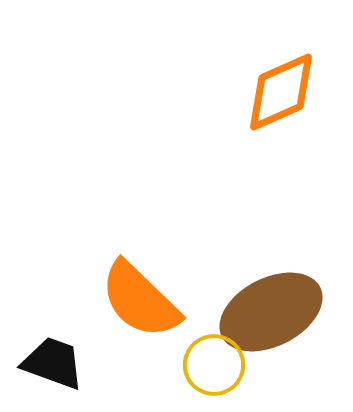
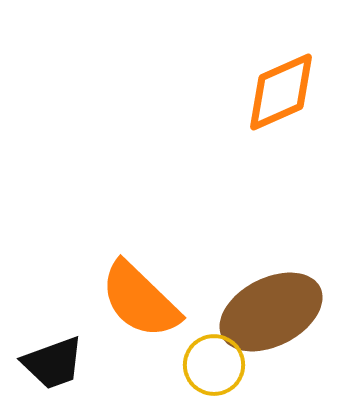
black trapezoid: rotated 140 degrees clockwise
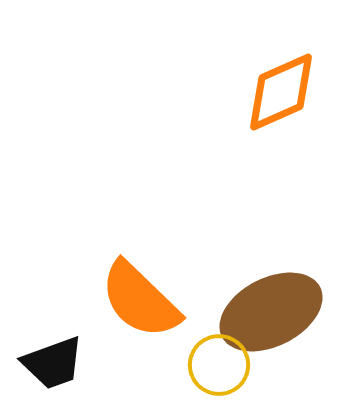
yellow circle: moved 5 px right
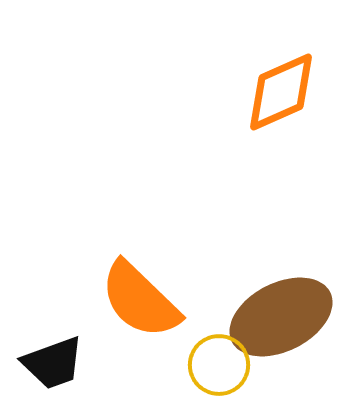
brown ellipse: moved 10 px right, 5 px down
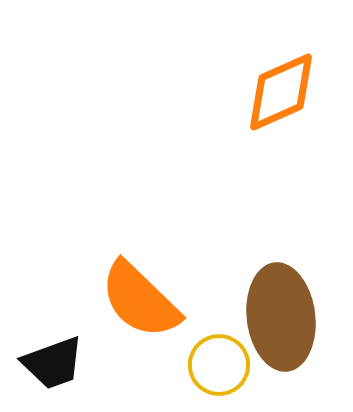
brown ellipse: rotated 70 degrees counterclockwise
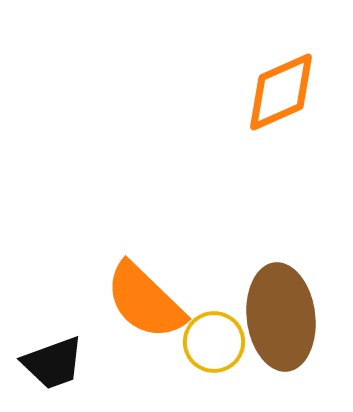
orange semicircle: moved 5 px right, 1 px down
yellow circle: moved 5 px left, 23 px up
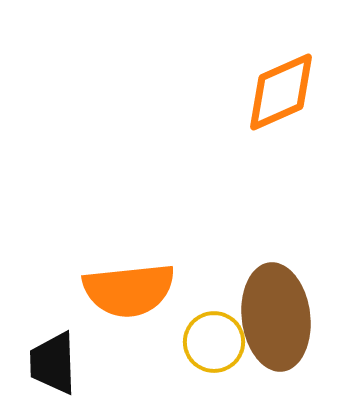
orange semicircle: moved 16 px left, 11 px up; rotated 50 degrees counterclockwise
brown ellipse: moved 5 px left
black trapezoid: rotated 108 degrees clockwise
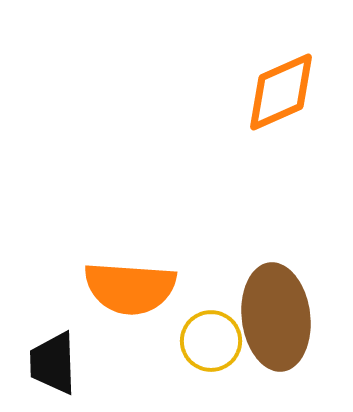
orange semicircle: moved 1 px right, 2 px up; rotated 10 degrees clockwise
yellow circle: moved 3 px left, 1 px up
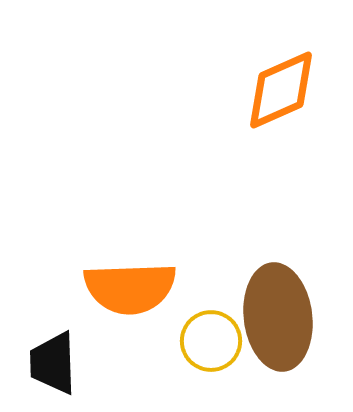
orange diamond: moved 2 px up
orange semicircle: rotated 6 degrees counterclockwise
brown ellipse: moved 2 px right
